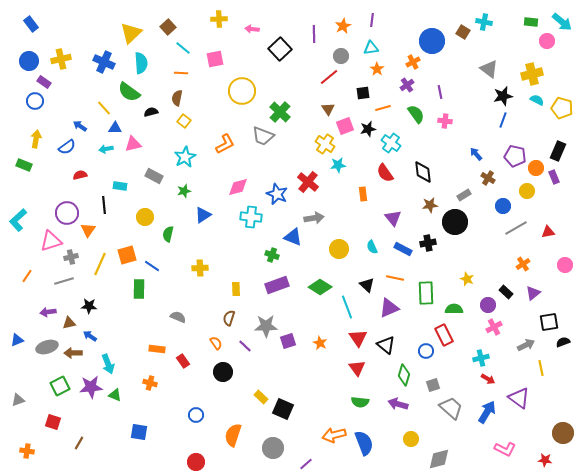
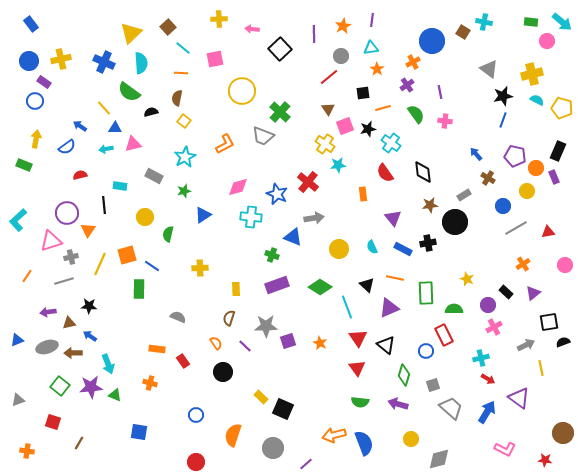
green square at (60, 386): rotated 24 degrees counterclockwise
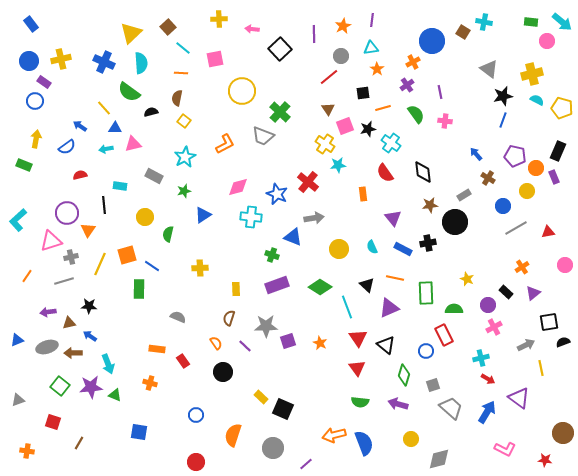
orange cross at (523, 264): moved 1 px left, 3 px down
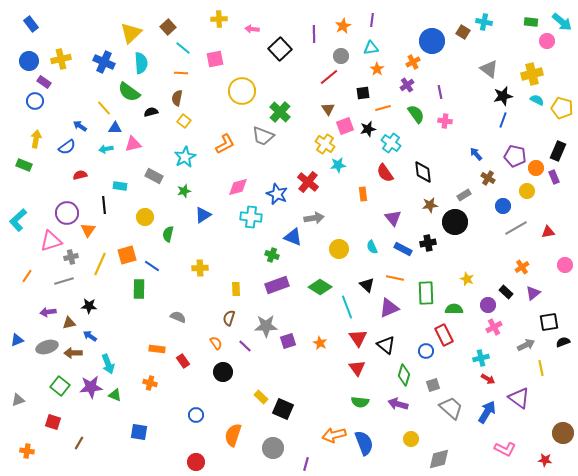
purple line at (306, 464): rotated 32 degrees counterclockwise
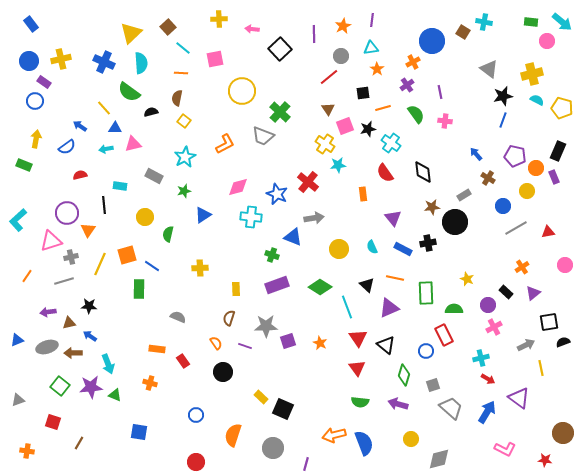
brown star at (430, 205): moved 2 px right, 2 px down
purple line at (245, 346): rotated 24 degrees counterclockwise
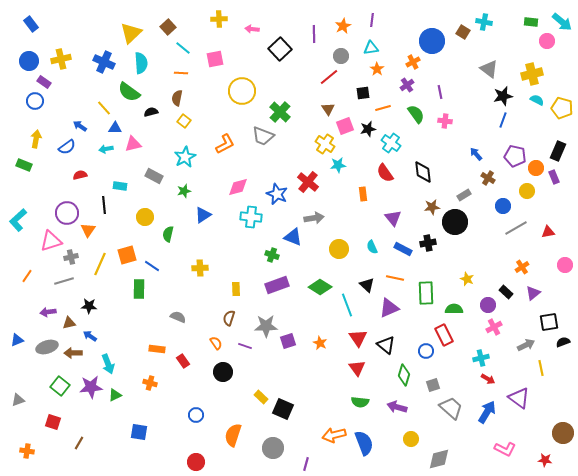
cyan line at (347, 307): moved 2 px up
green triangle at (115, 395): rotated 48 degrees counterclockwise
purple arrow at (398, 404): moved 1 px left, 3 px down
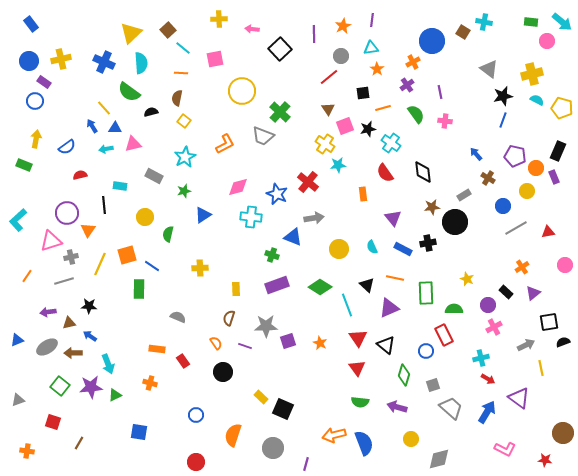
brown square at (168, 27): moved 3 px down
blue arrow at (80, 126): moved 12 px right; rotated 24 degrees clockwise
gray ellipse at (47, 347): rotated 15 degrees counterclockwise
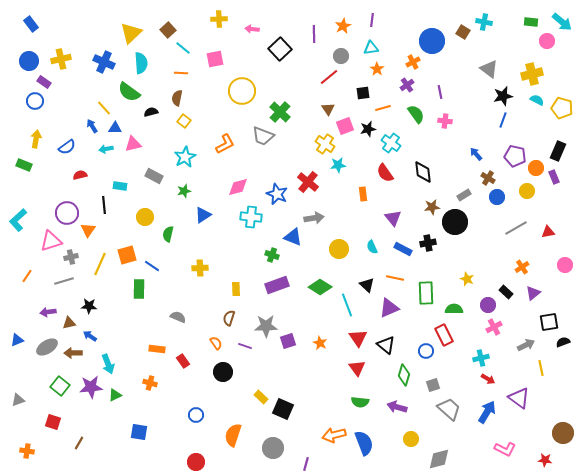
blue circle at (503, 206): moved 6 px left, 9 px up
gray trapezoid at (451, 408): moved 2 px left, 1 px down
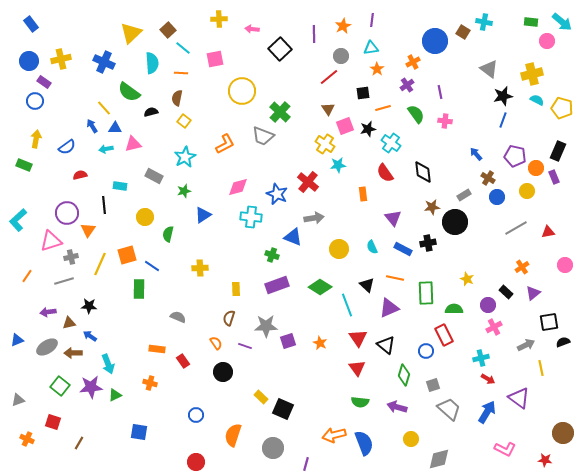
blue circle at (432, 41): moved 3 px right
cyan semicircle at (141, 63): moved 11 px right
orange cross at (27, 451): moved 12 px up; rotated 16 degrees clockwise
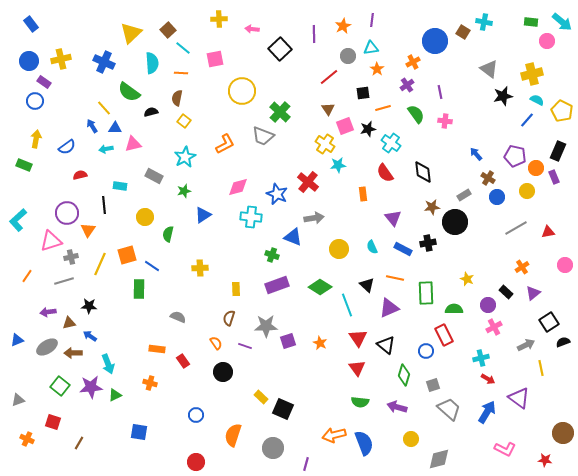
gray circle at (341, 56): moved 7 px right
yellow pentagon at (562, 108): moved 3 px down; rotated 10 degrees clockwise
blue line at (503, 120): moved 24 px right; rotated 21 degrees clockwise
black square at (549, 322): rotated 24 degrees counterclockwise
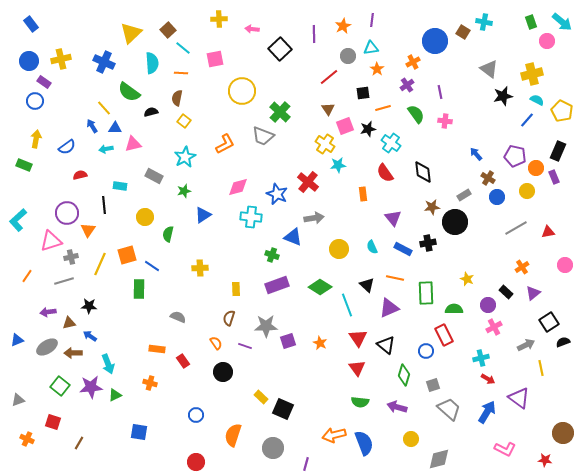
green rectangle at (531, 22): rotated 64 degrees clockwise
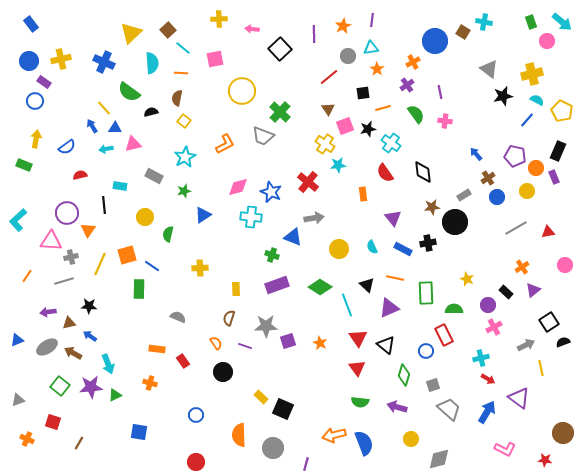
brown cross at (488, 178): rotated 24 degrees clockwise
blue star at (277, 194): moved 6 px left, 2 px up
pink triangle at (51, 241): rotated 20 degrees clockwise
purple triangle at (533, 293): moved 3 px up
brown arrow at (73, 353): rotated 30 degrees clockwise
orange semicircle at (233, 435): moved 6 px right; rotated 20 degrees counterclockwise
